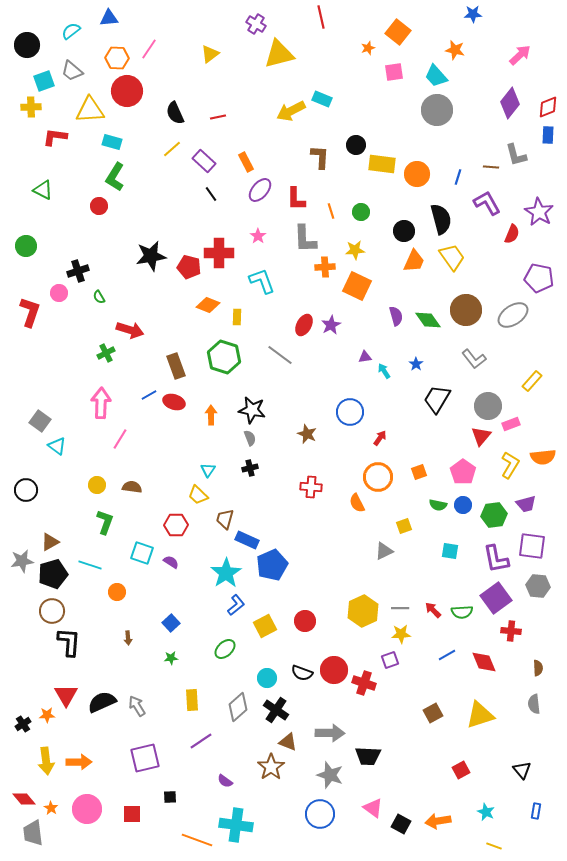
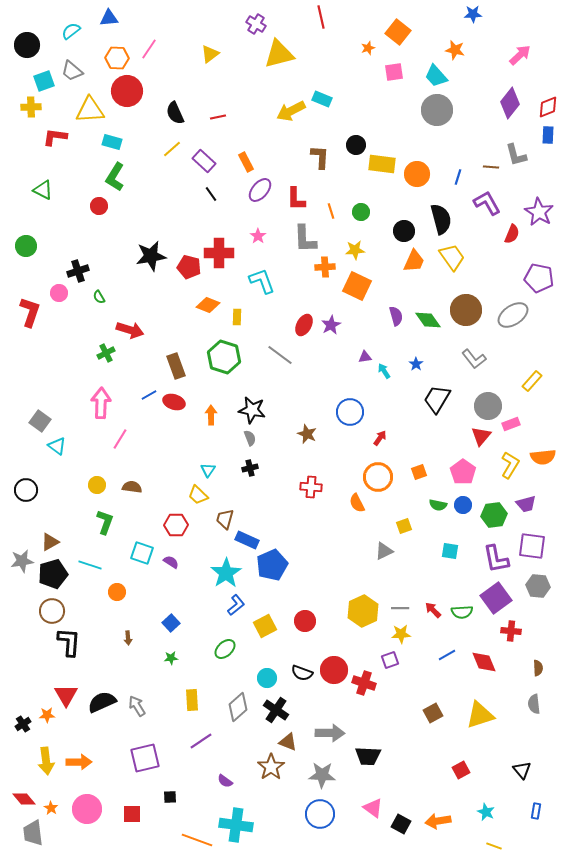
gray star at (330, 775): moved 8 px left; rotated 16 degrees counterclockwise
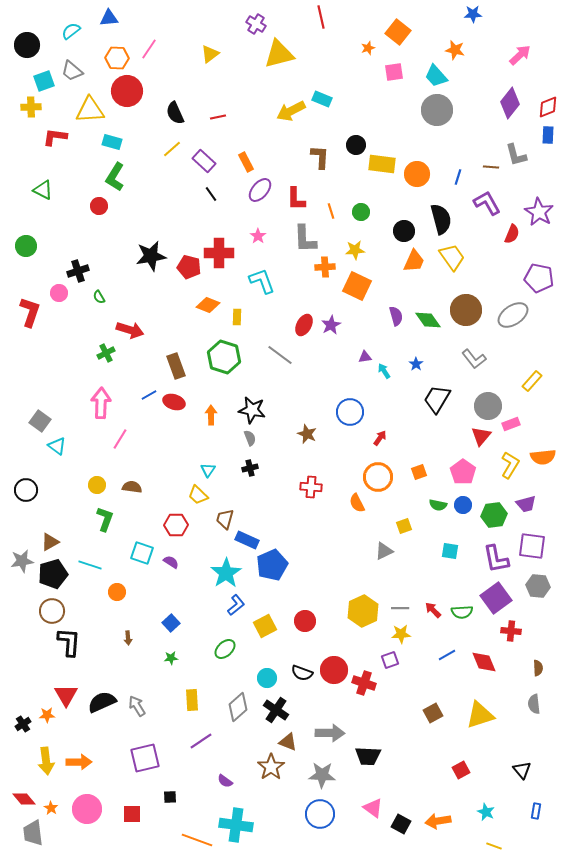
green L-shape at (105, 522): moved 3 px up
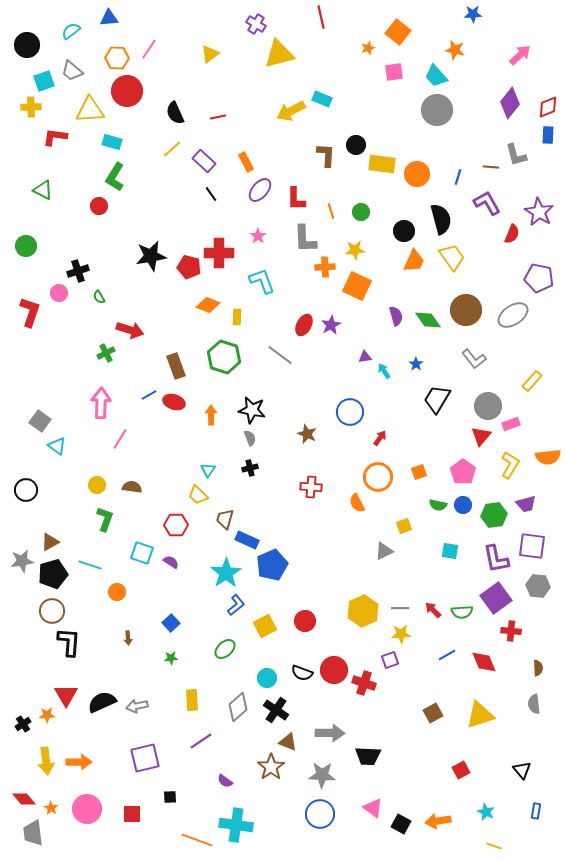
brown L-shape at (320, 157): moved 6 px right, 2 px up
orange semicircle at (543, 457): moved 5 px right
gray arrow at (137, 706): rotated 70 degrees counterclockwise
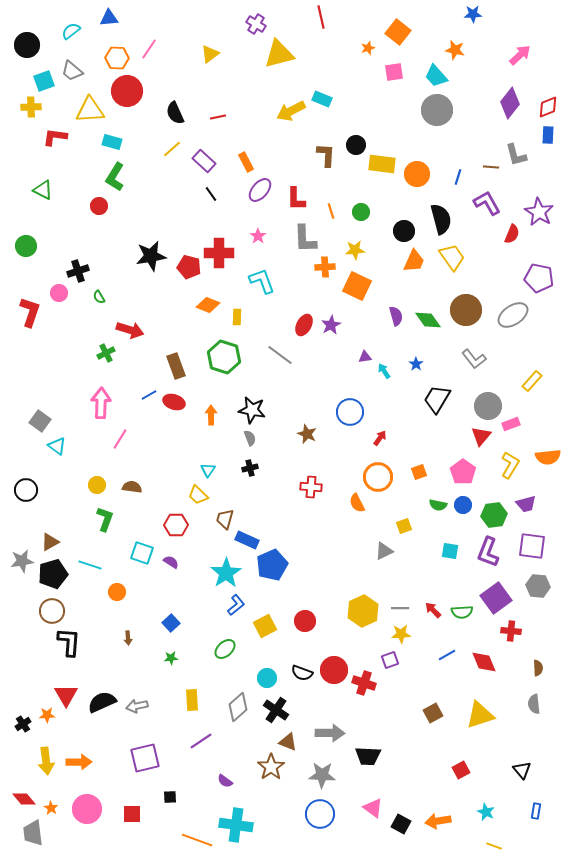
purple L-shape at (496, 559): moved 8 px left, 7 px up; rotated 32 degrees clockwise
